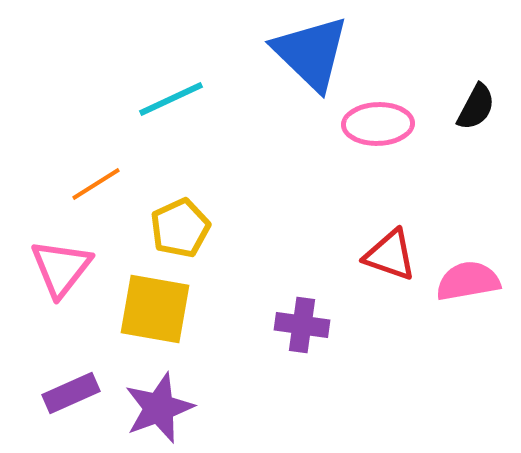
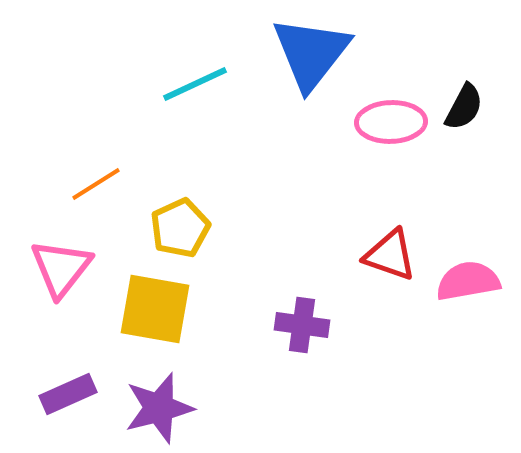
blue triangle: rotated 24 degrees clockwise
cyan line: moved 24 px right, 15 px up
black semicircle: moved 12 px left
pink ellipse: moved 13 px right, 2 px up
purple rectangle: moved 3 px left, 1 px down
purple star: rotated 6 degrees clockwise
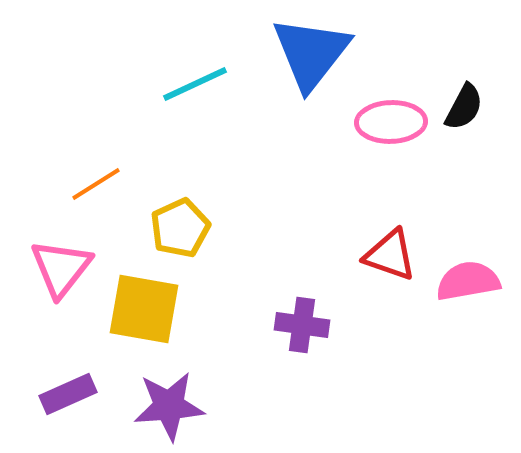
yellow square: moved 11 px left
purple star: moved 10 px right, 2 px up; rotated 10 degrees clockwise
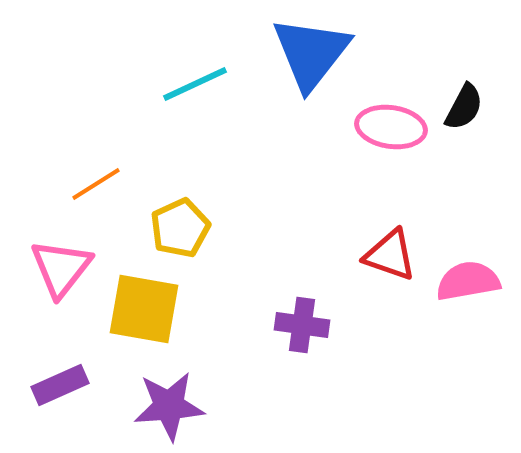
pink ellipse: moved 5 px down; rotated 10 degrees clockwise
purple rectangle: moved 8 px left, 9 px up
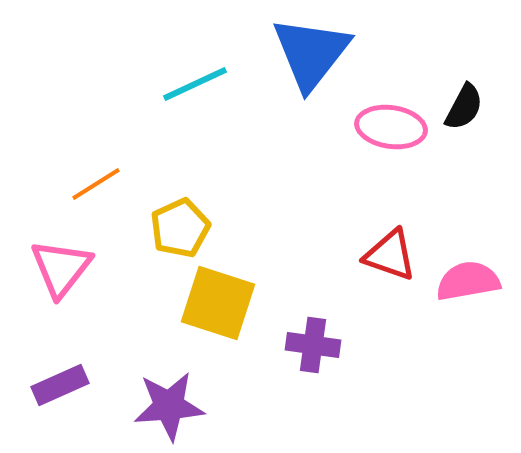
yellow square: moved 74 px right, 6 px up; rotated 8 degrees clockwise
purple cross: moved 11 px right, 20 px down
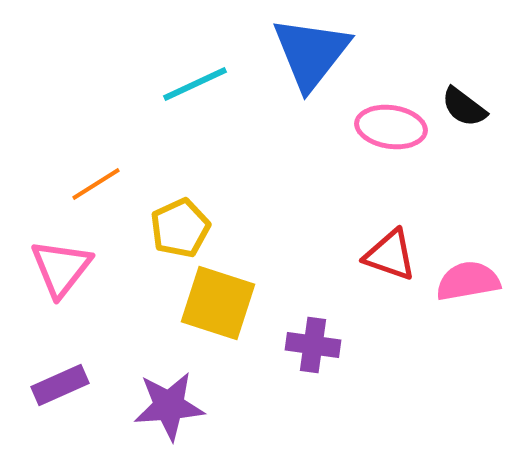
black semicircle: rotated 99 degrees clockwise
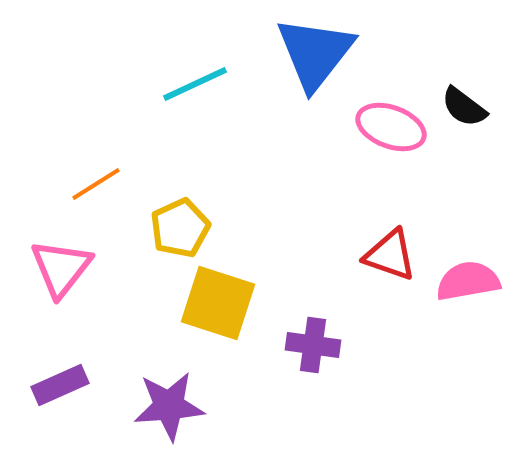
blue triangle: moved 4 px right
pink ellipse: rotated 12 degrees clockwise
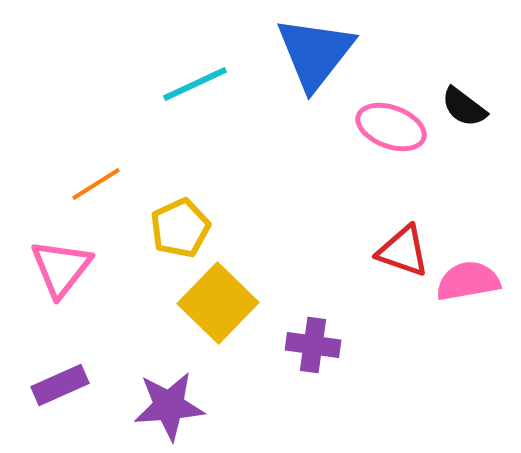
red triangle: moved 13 px right, 4 px up
yellow square: rotated 26 degrees clockwise
